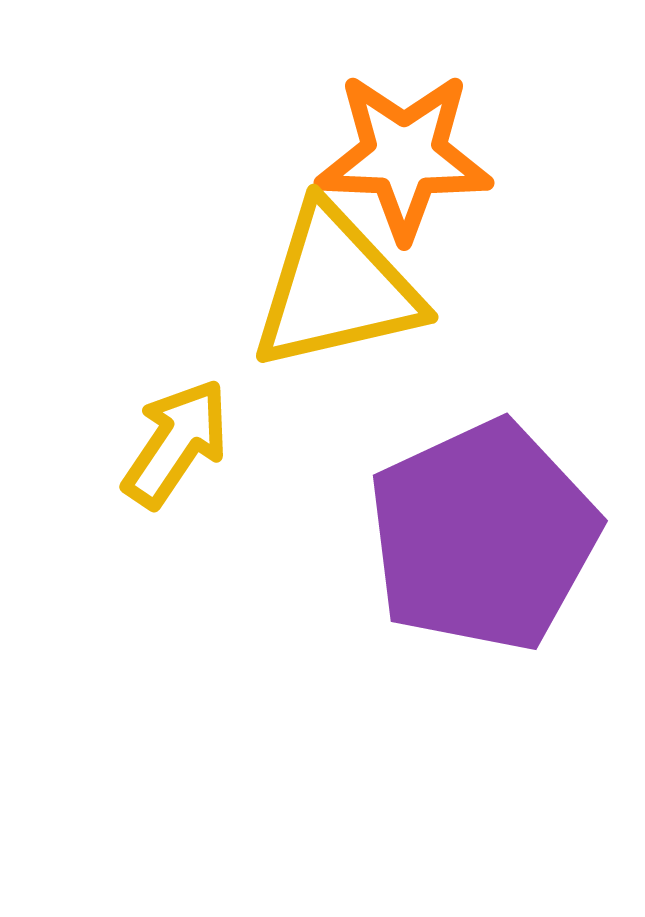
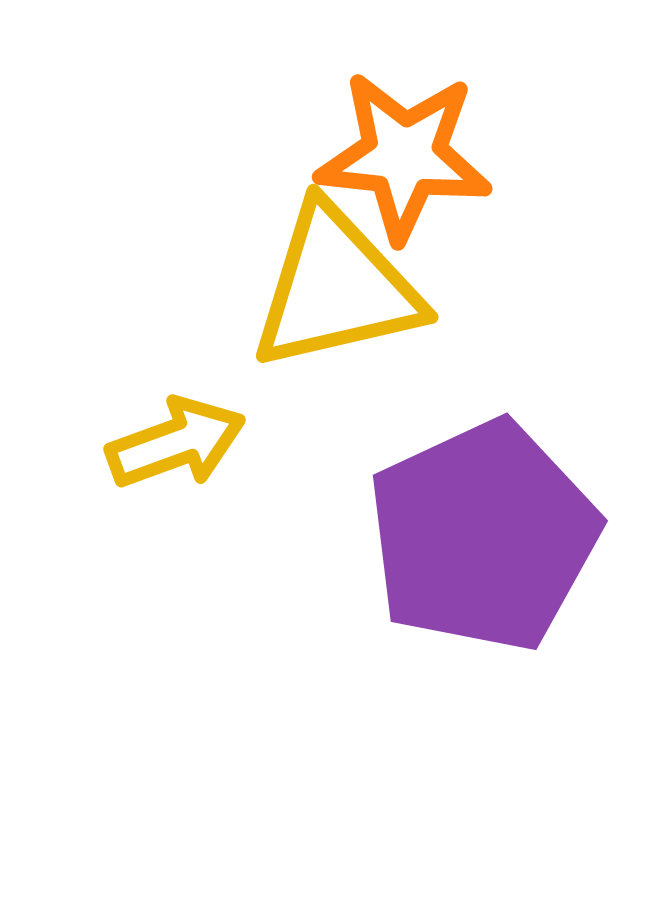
orange star: rotated 4 degrees clockwise
yellow arrow: rotated 36 degrees clockwise
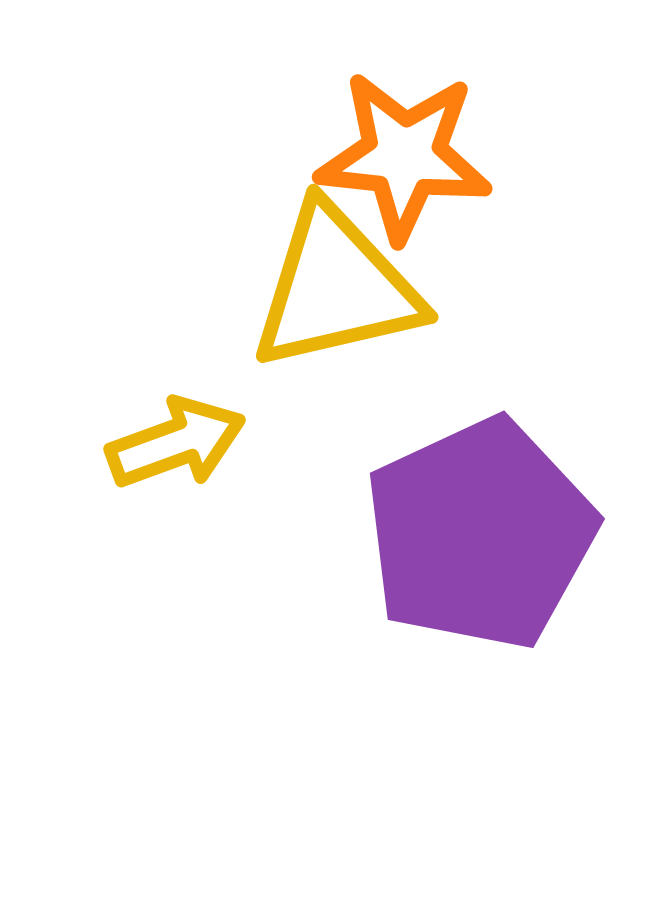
purple pentagon: moved 3 px left, 2 px up
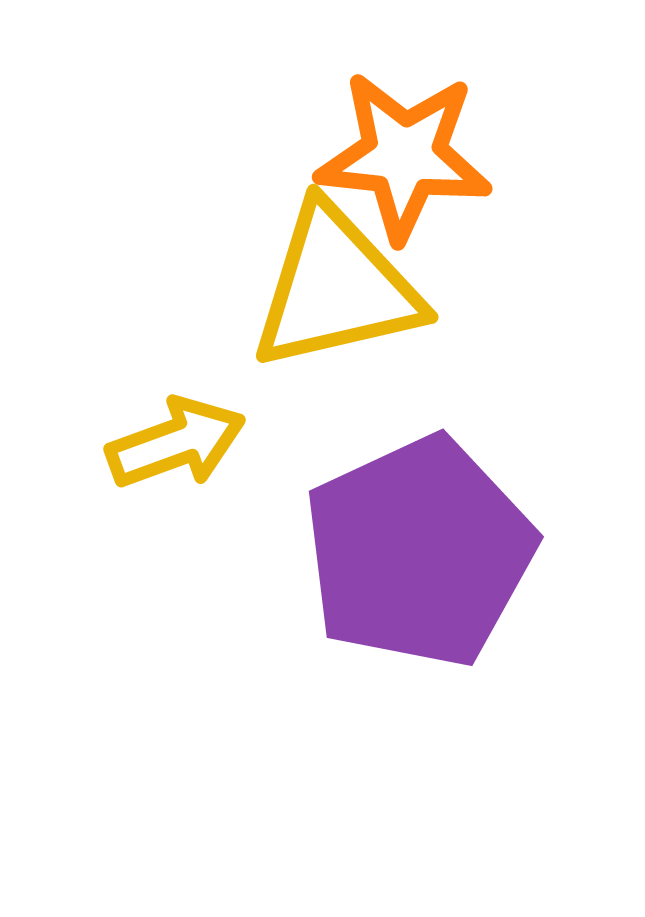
purple pentagon: moved 61 px left, 18 px down
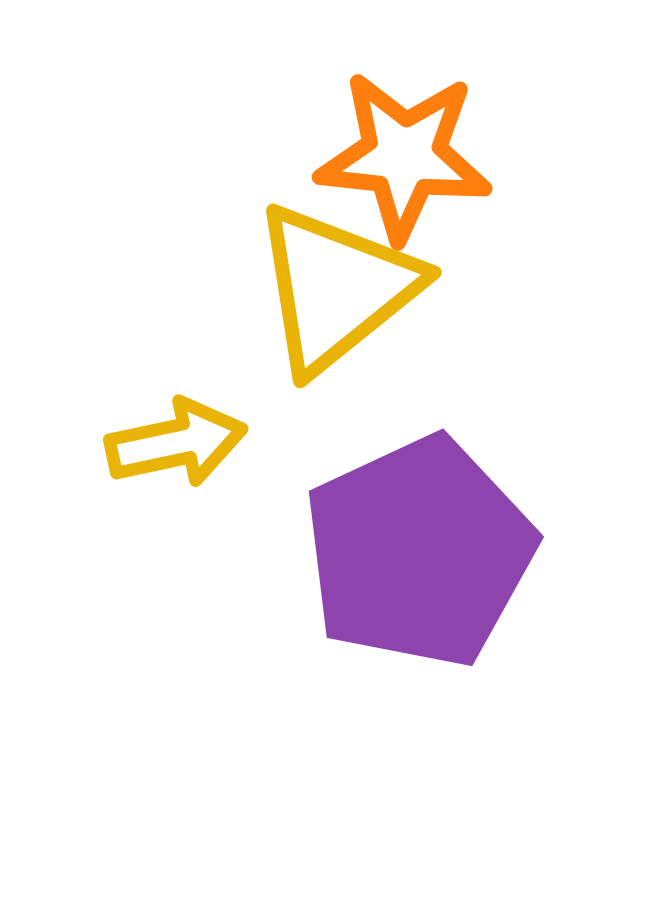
yellow triangle: rotated 26 degrees counterclockwise
yellow arrow: rotated 8 degrees clockwise
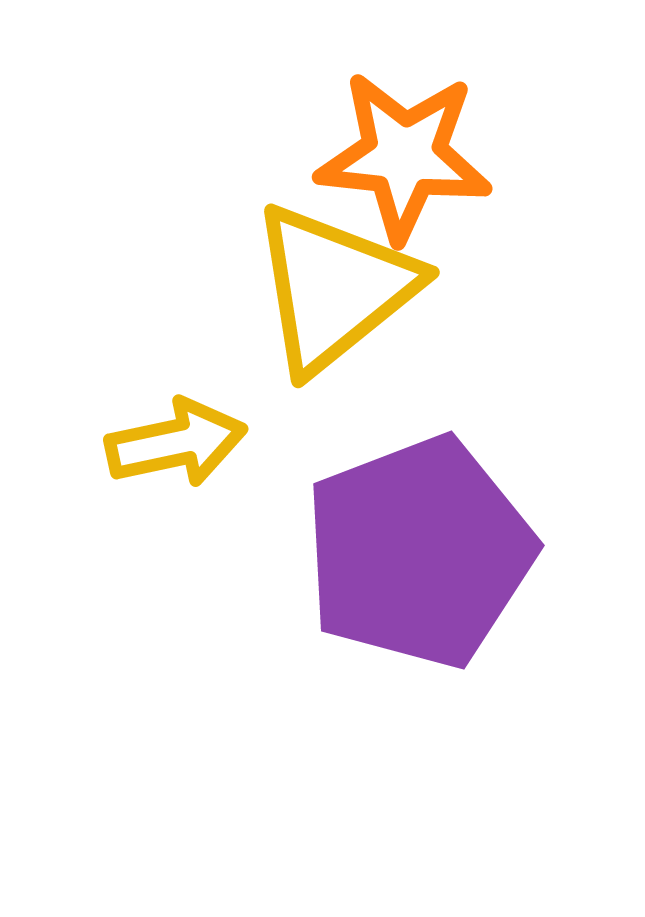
yellow triangle: moved 2 px left
purple pentagon: rotated 4 degrees clockwise
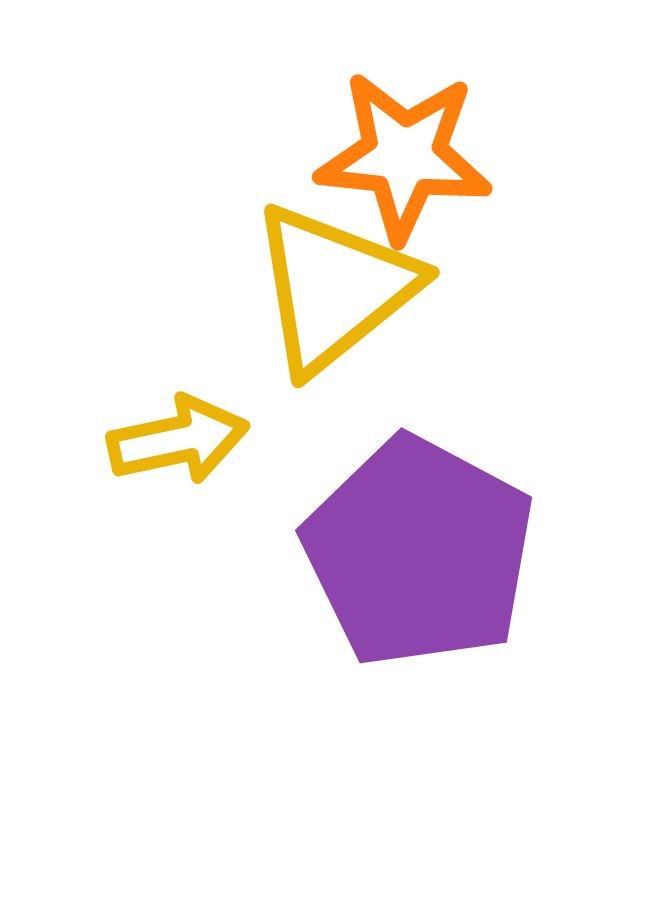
yellow arrow: moved 2 px right, 3 px up
purple pentagon: rotated 23 degrees counterclockwise
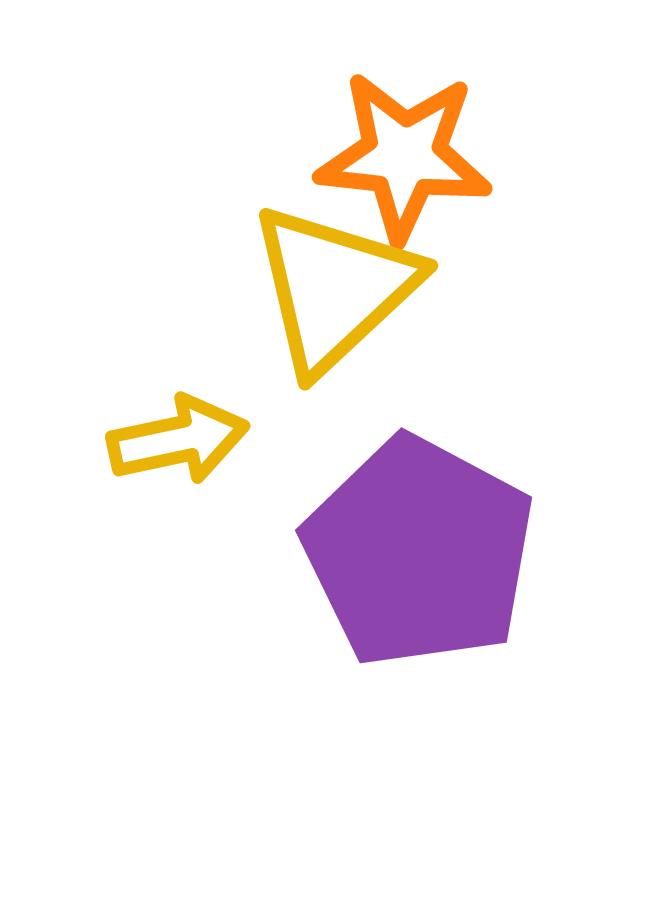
yellow triangle: rotated 4 degrees counterclockwise
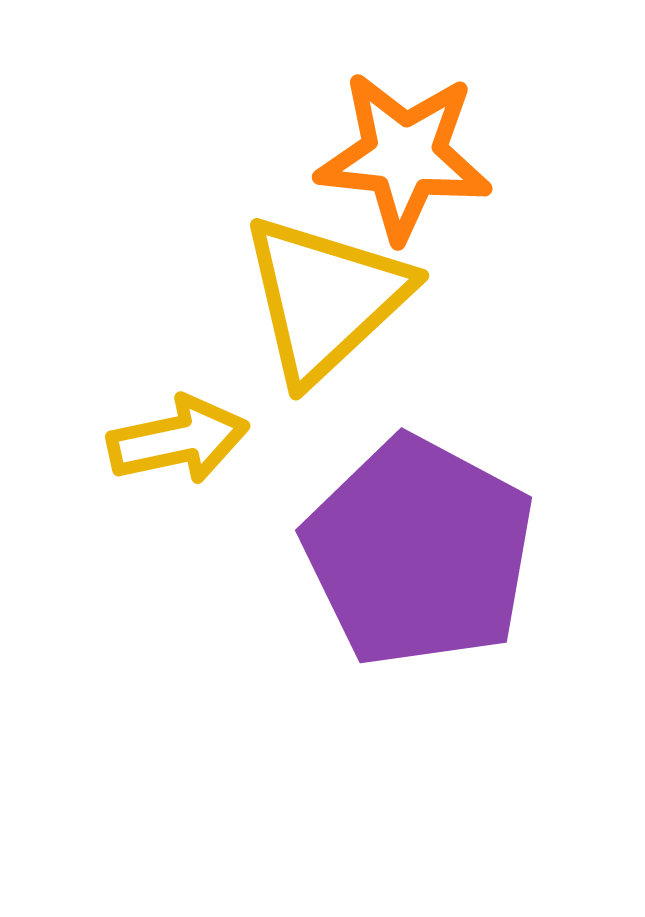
yellow triangle: moved 9 px left, 10 px down
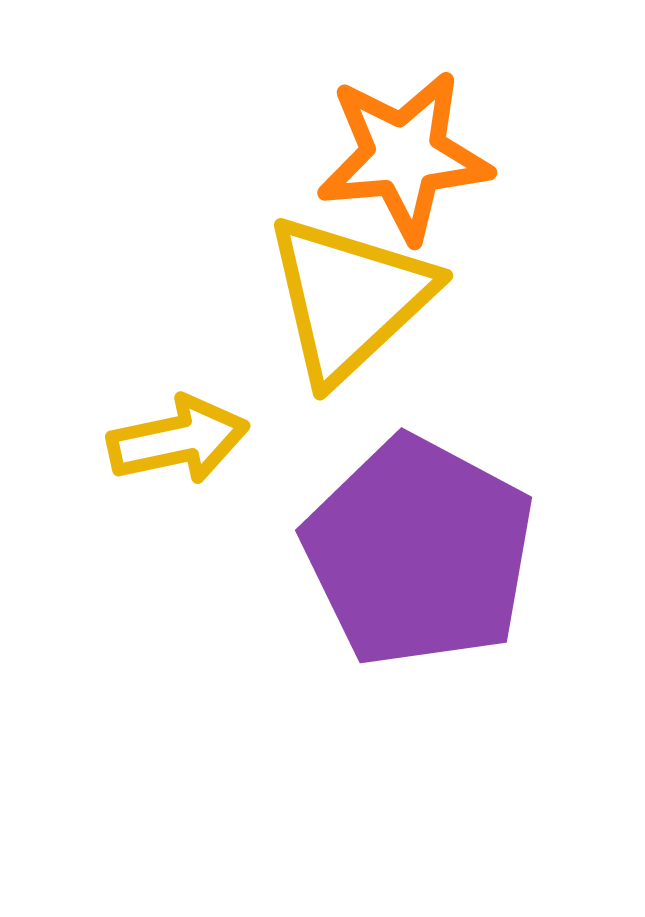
orange star: rotated 11 degrees counterclockwise
yellow triangle: moved 24 px right
